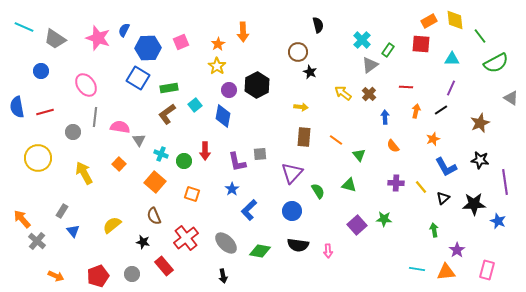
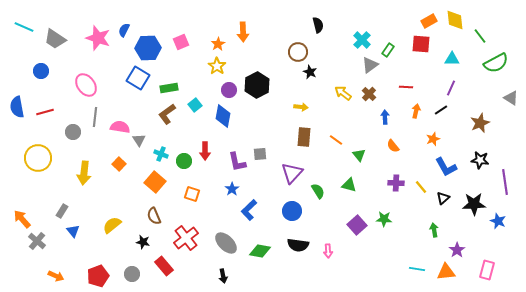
yellow arrow at (84, 173): rotated 145 degrees counterclockwise
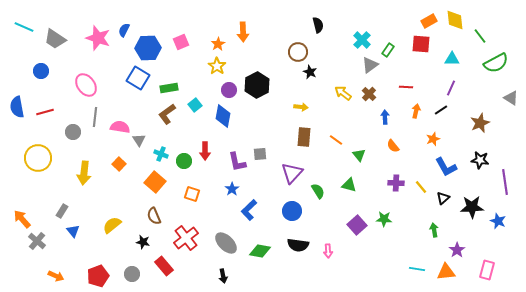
black star at (474, 204): moved 2 px left, 3 px down
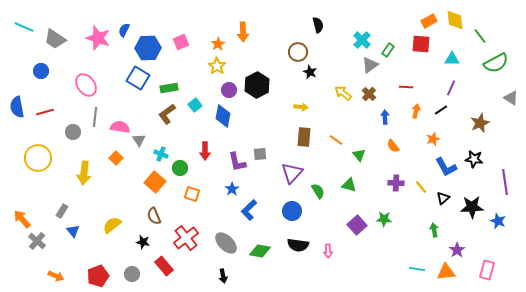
black star at (480, 160): moved 6 px left, 1 px up
green circle at (184, 161): moved 4 px left, 7 px down
orange square at (119, 164): moved 3 px left, 6 px up
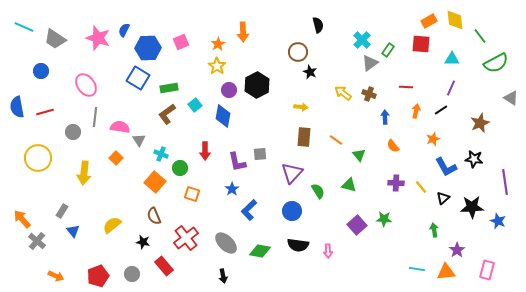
gray triangle at (370, 65): moved 2 px up
brown cross at (369, 94): rotated 24 degrees counterclockwise
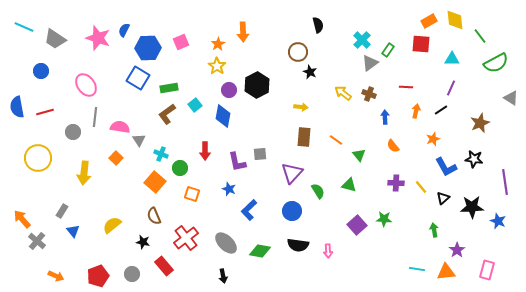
blue star at (232, 189): moved 3 px left; rotated 16 degrees counterclockwise
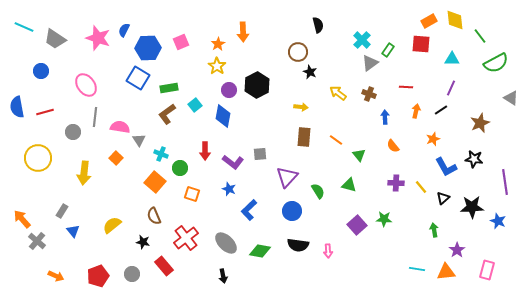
yellow arrow at (343, 93): moved 5 px left
purple L-shape at (237, 162): moved 4 px left; rotated 40 degrees counterclockwise
purple triangle at (292, 173): moved 5 px left, 4 px down
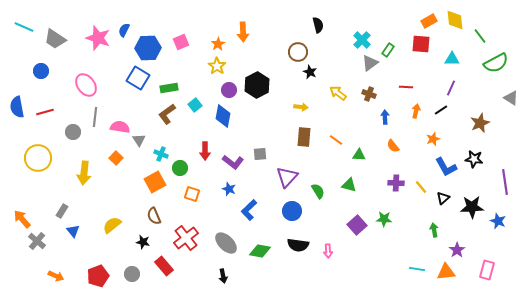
green triangle at (359, 155): rotated 48 degrees counterclockwise
orange square at (155, 182): rotated 20 degrees clockwise
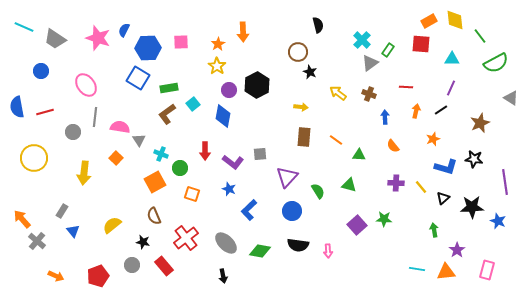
pink square at (181, 42): rotated 21 degrees clockwise
cyan square at (195, 105): moved 2 px left, 1 px up
yellow circle at (38, 158): moved 4 px left
blue L-shape at (446, 167): rotated 45 degrees counterclockwise
gray circle at (132, 274): moved 9 px up
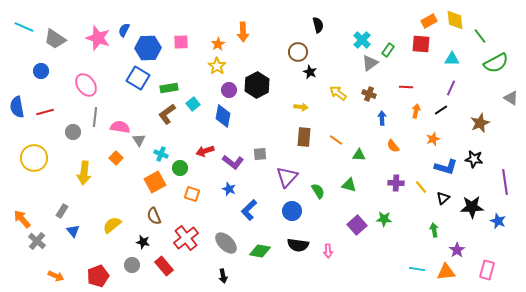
blue arrow at (385, 117): moved 3 px left, 1 px down
red arrow at (205, 151): rotated 72 degrees clockwise
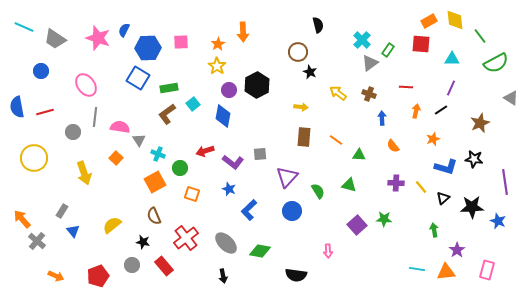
cyan cross at (161, 154): moved 3 px left
yellow arrow at (84, 173): rotated 25 degrees counterclockwise
black semicircle at (298, 245): moved 2 px left, 30 px down
